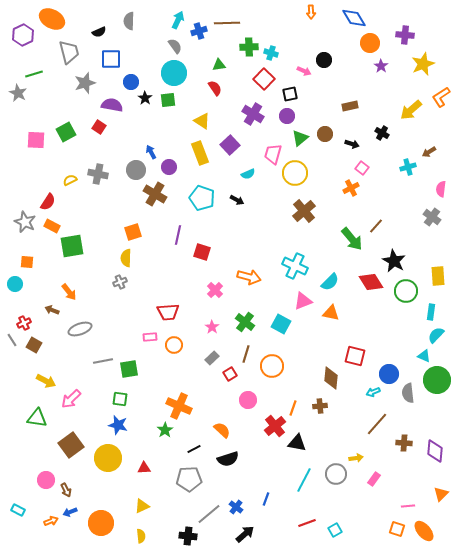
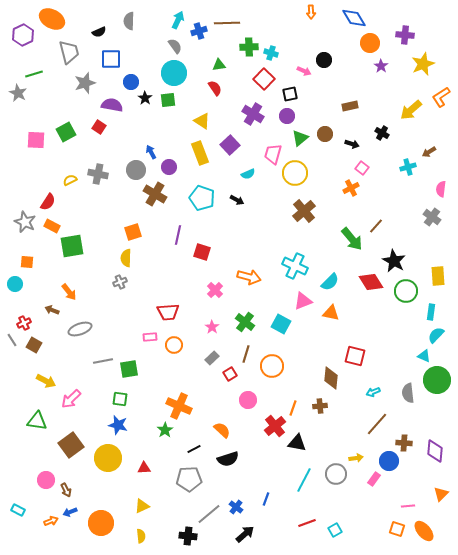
blue circle at (389, 374): moved 87 px down
green triangle at (37, 418): moved 3 px down
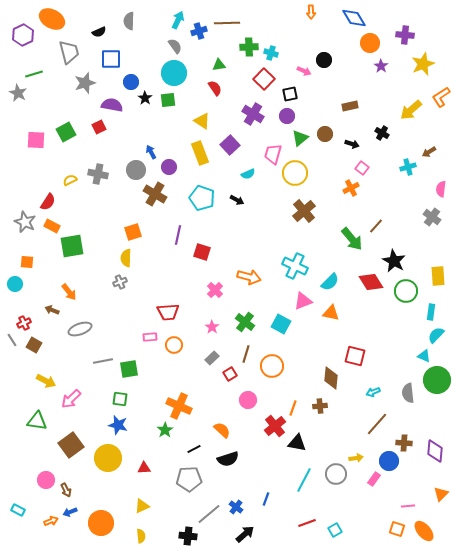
red square at (99, 127): rotated 32 degrees clockwise
